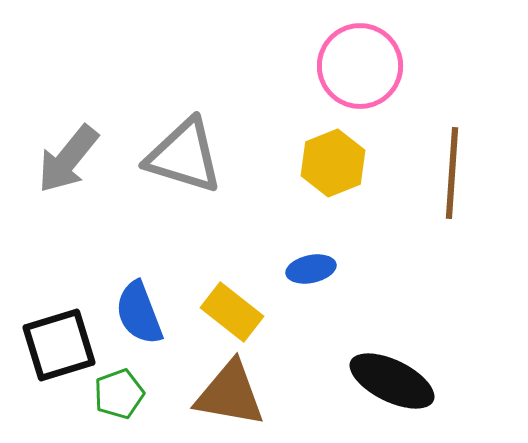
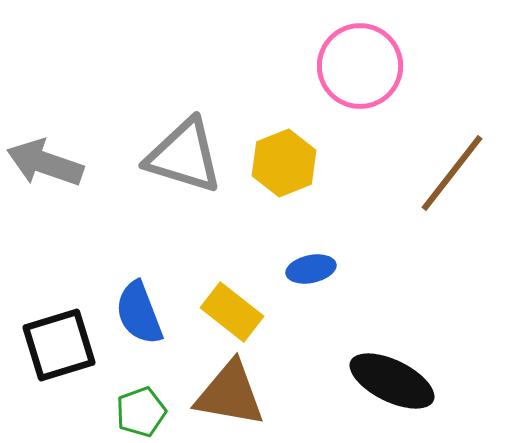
gray arrow: moved 23 px left, 4 px down; rotated 70 degrees clockwise
yellow hexagon: moved 49 px left
brown line: rotated 34 degrees clockwise
green pentagon: moved 22 px right, 18 px down
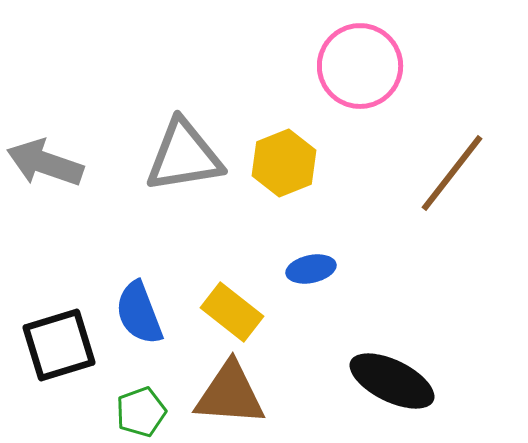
gray triangle: rotated 26 degrees counterclockwise
brown triangle: rotated 6 degrees counterclockwise
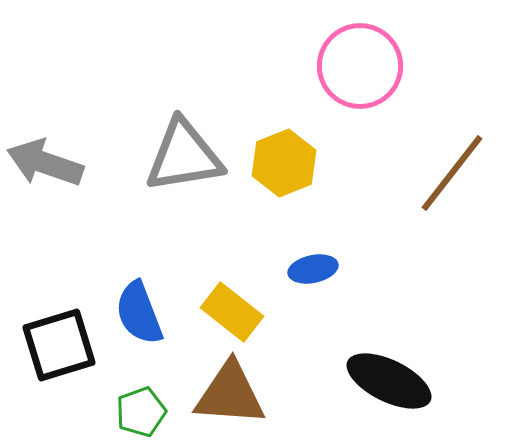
blue ellipse: moved 2 px right
black ellipse: moved 3 px left
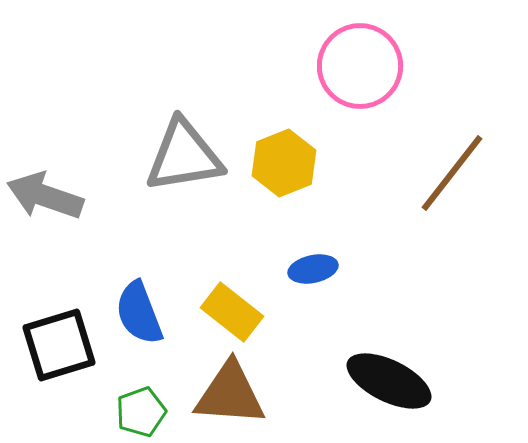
gray arrow: moved 33 px down
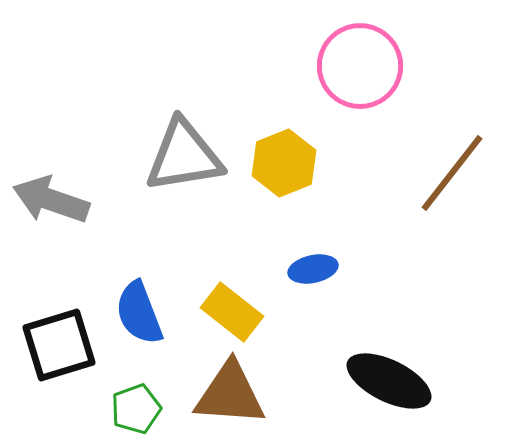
gray arrow: moved 6 px right, 4 px down
green pentagon: moved 5 px left, 3 px up
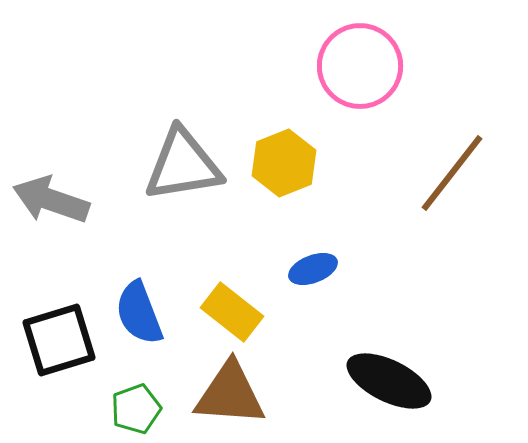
gray triangle: moved 1 px left, 9 px down
blue ellipse: rotated 9 degrees counterclockwise
black square: moved 5 px up
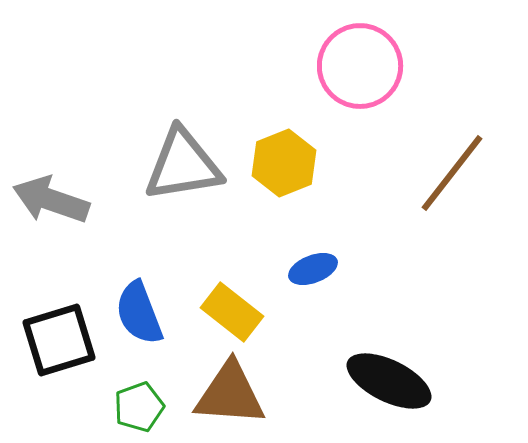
green pentagon: moved 3 px right, 2 px up
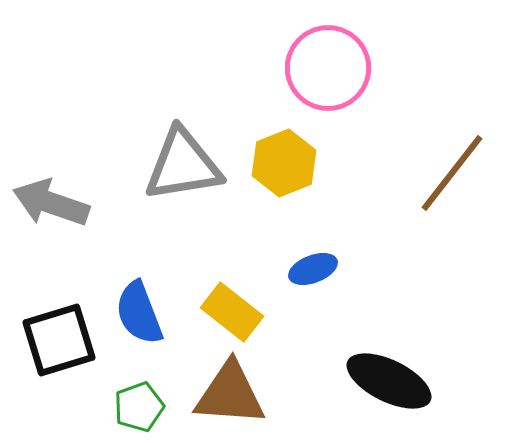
pink circle: moved 32 px left, 2 px down
gray arrow: moved 3 px down
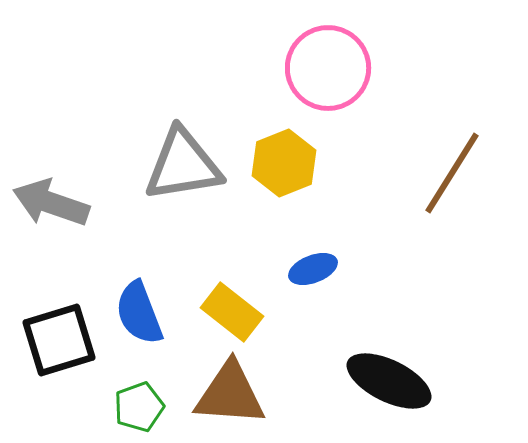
brown line: rotated 6 degrees counterclockwise
